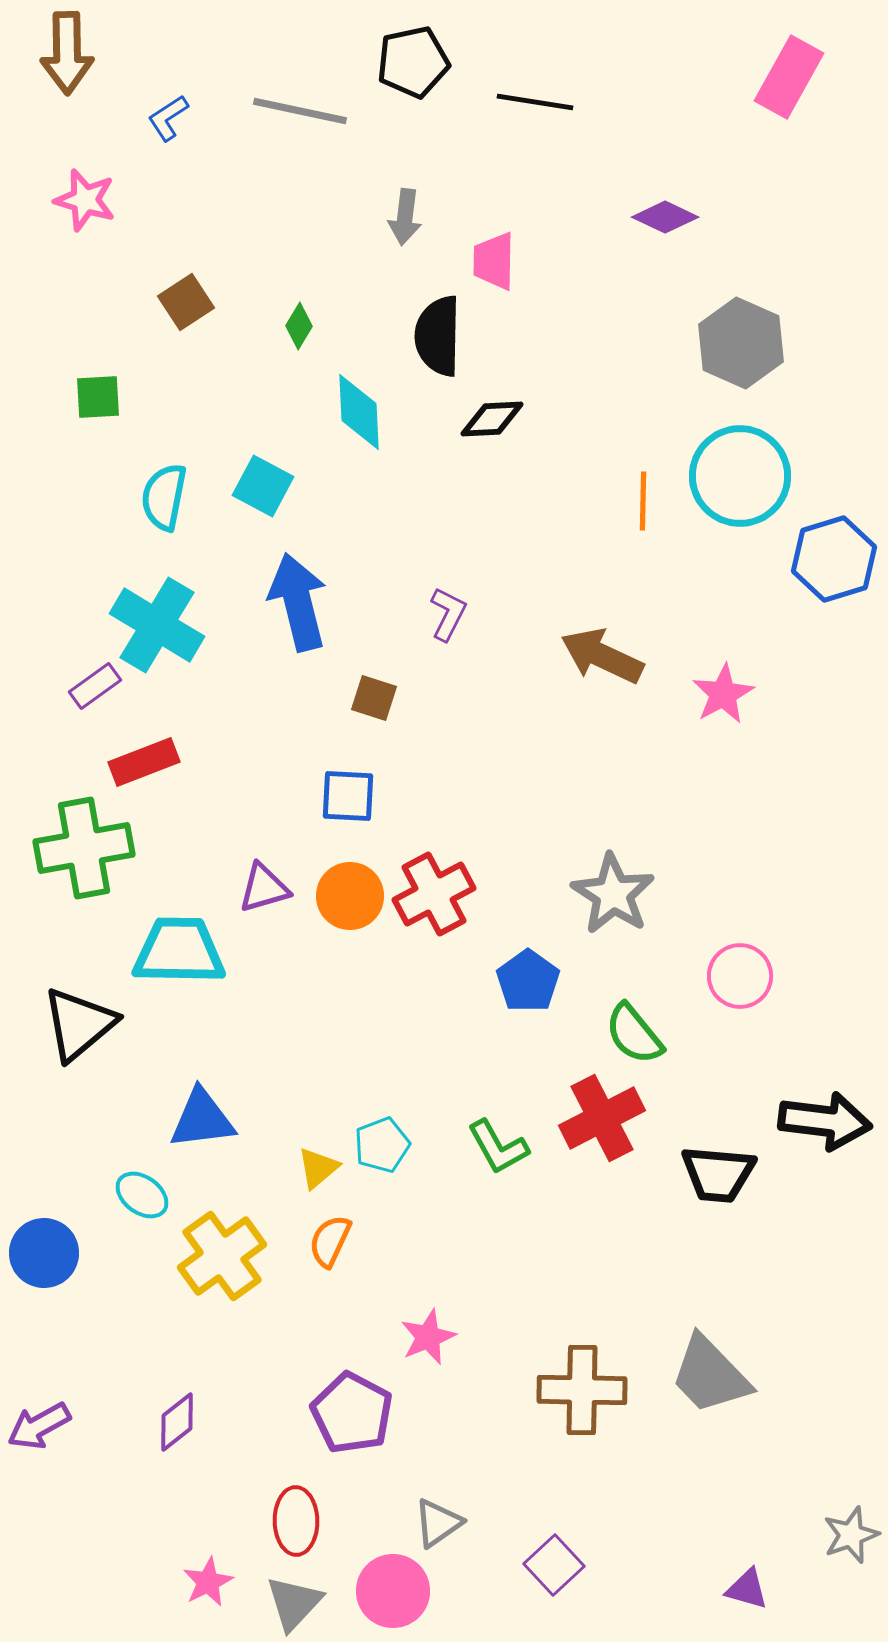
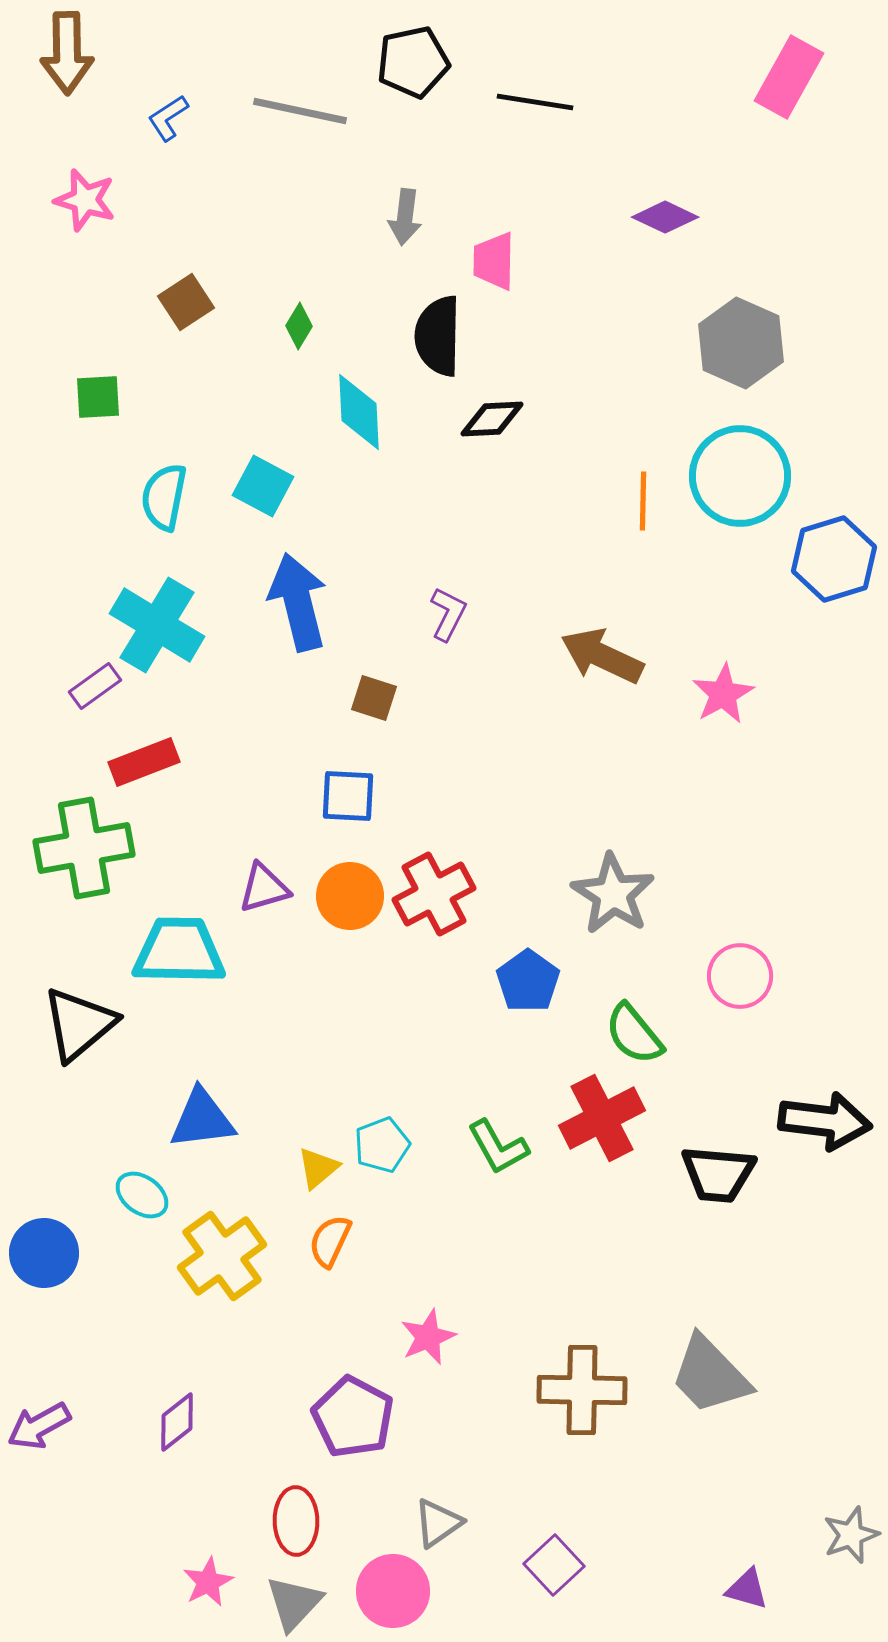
purple pentagon at (352, 1413): moved 1 px right, 4 px down
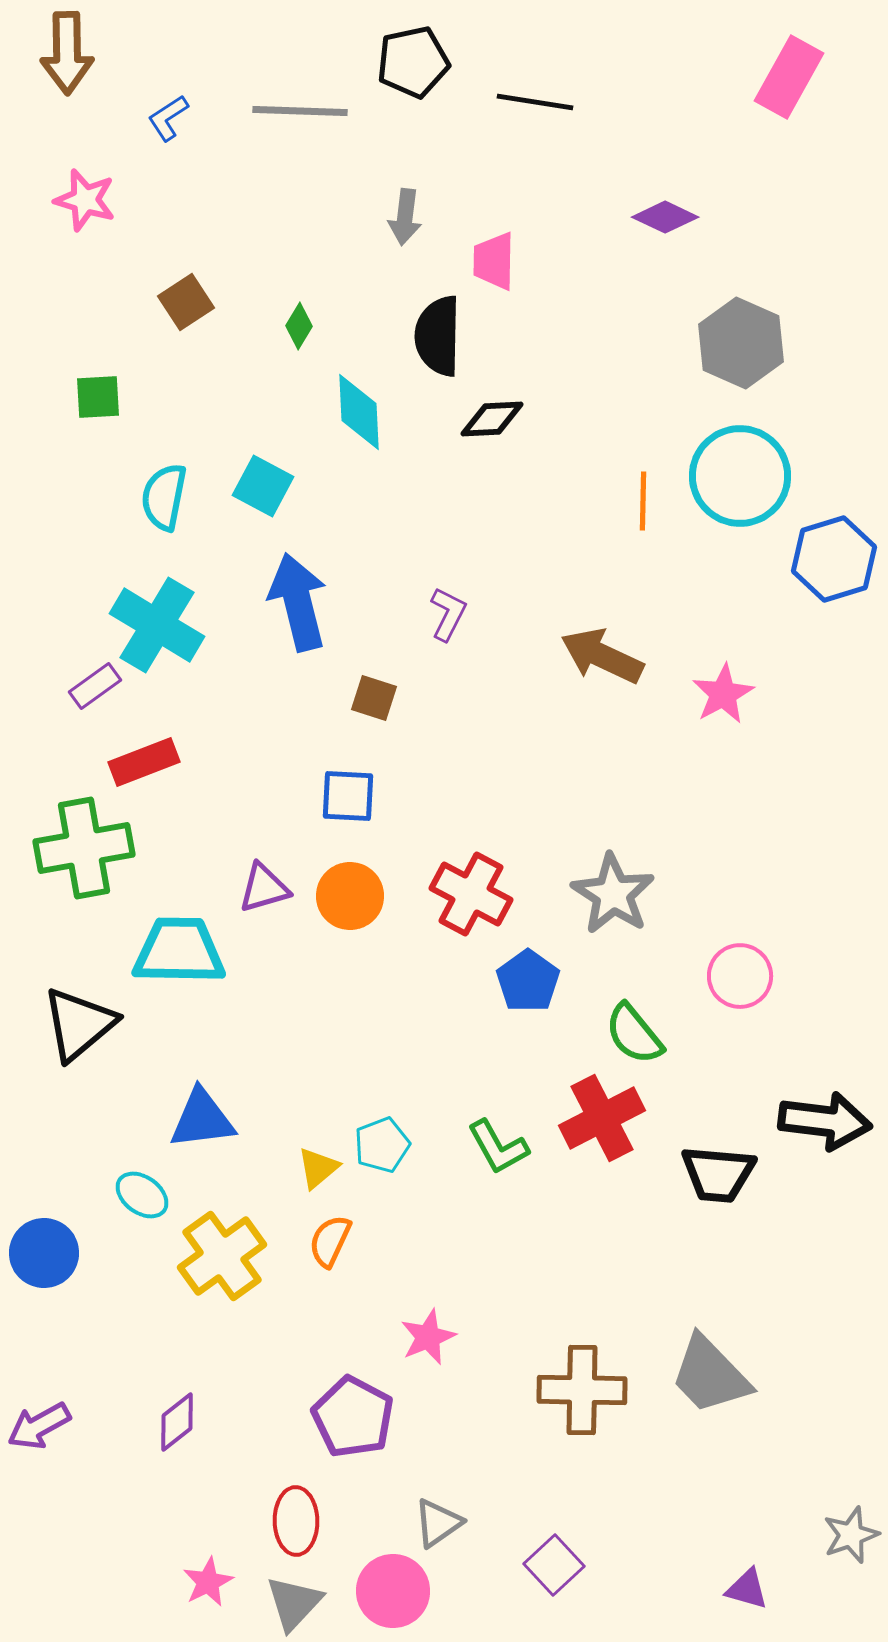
gray line at (300, 111): rotated 10 degrees counterclockwise
red cross at (434, 894): moved 37 px right; rotated 34 degrees counterclockwise
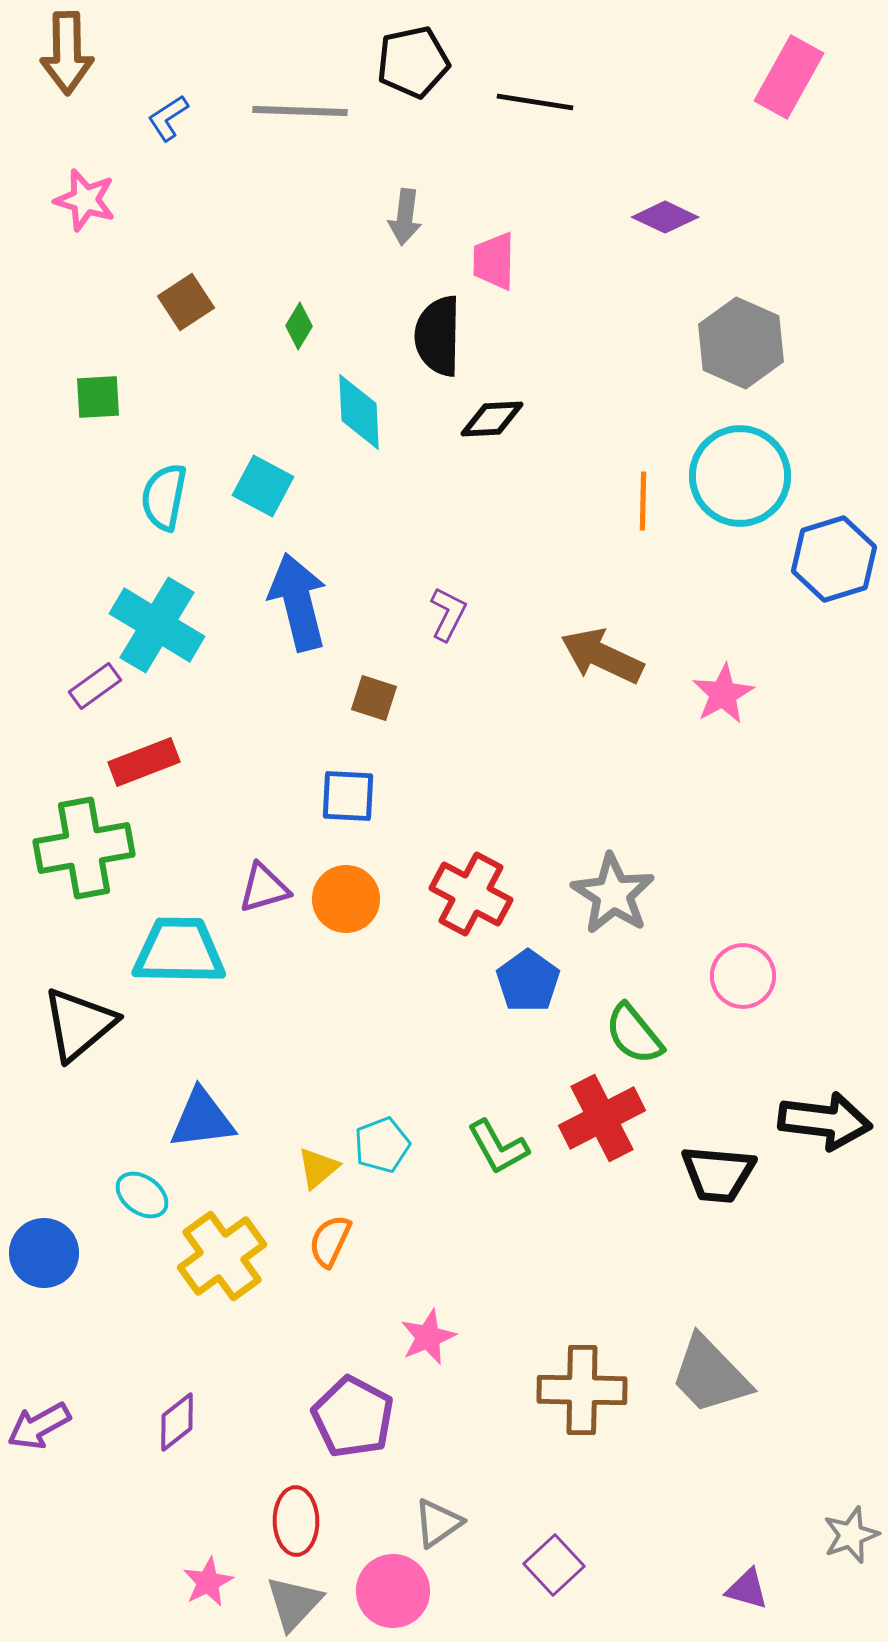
orange circle at (350, 896): moved 4 px left, 3 px down
pink circle at (740, 976): moved 3 px right
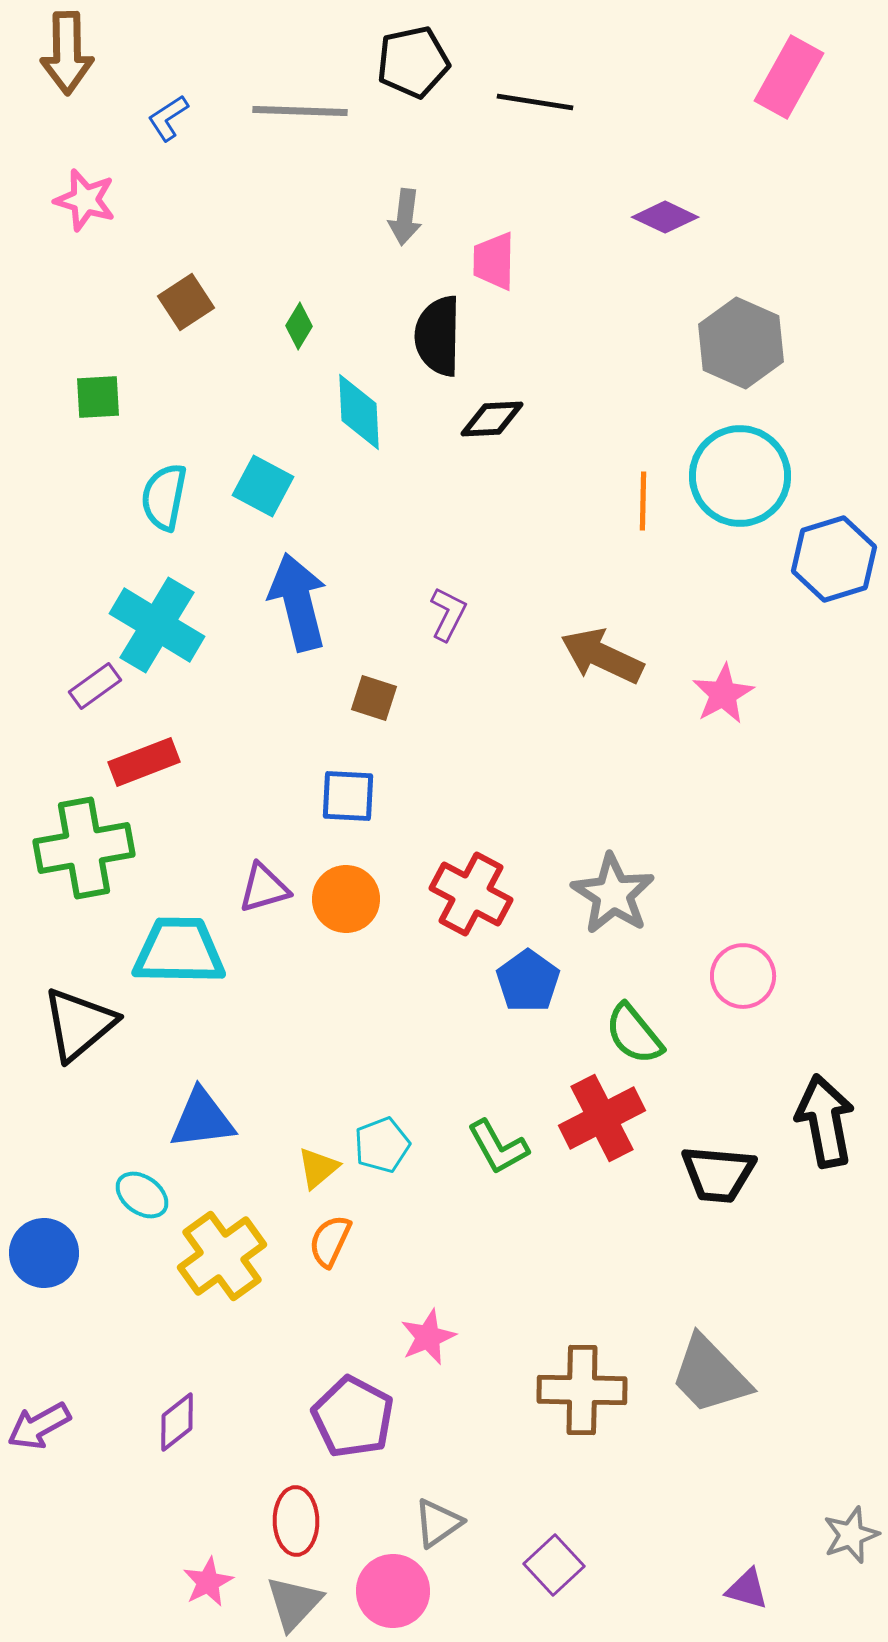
black arrow at (825, 1121): rotated 108 degrees counterclockwise
